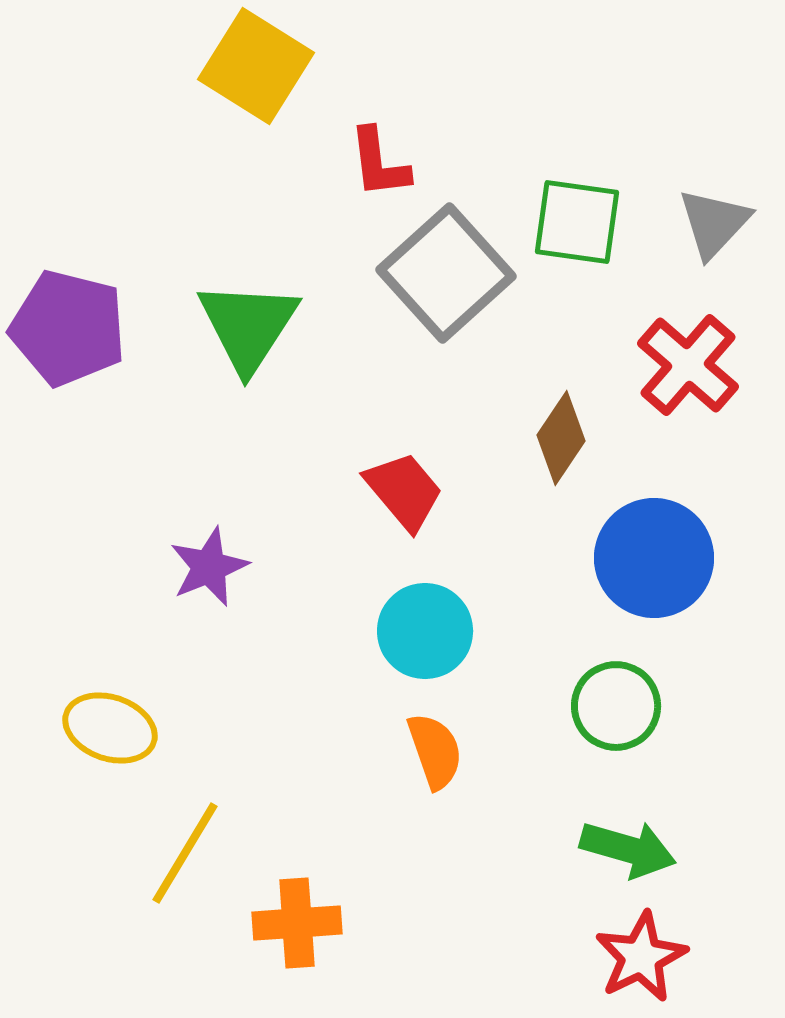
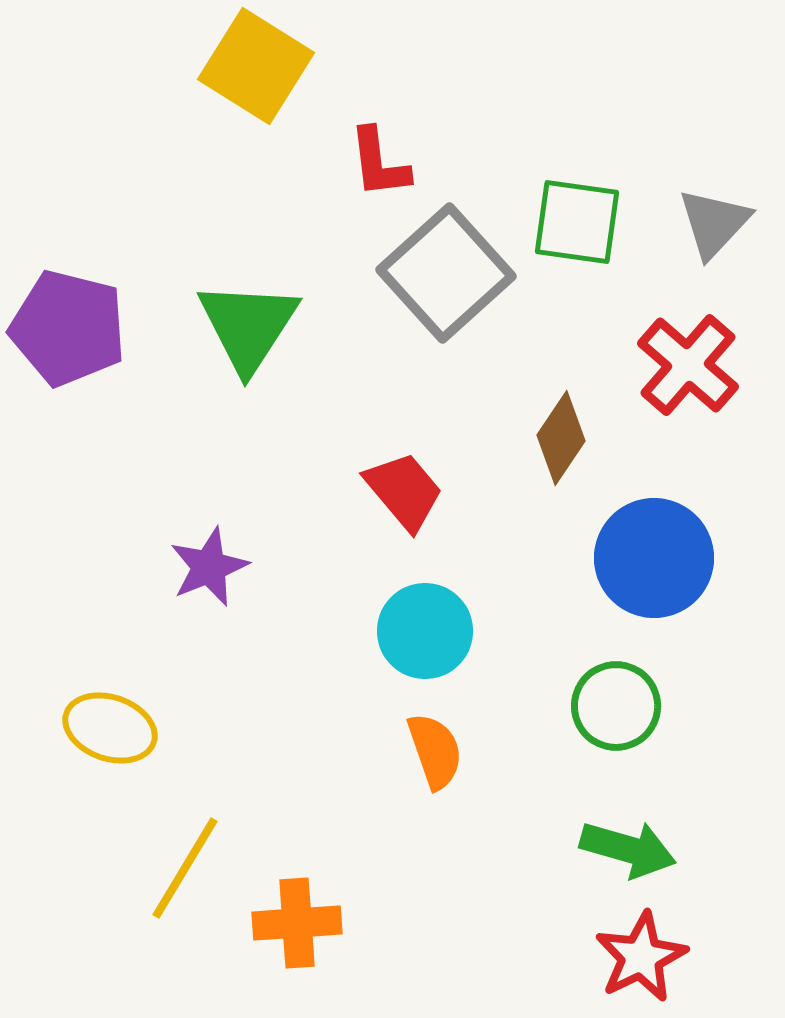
yellow line: moved 15 px down
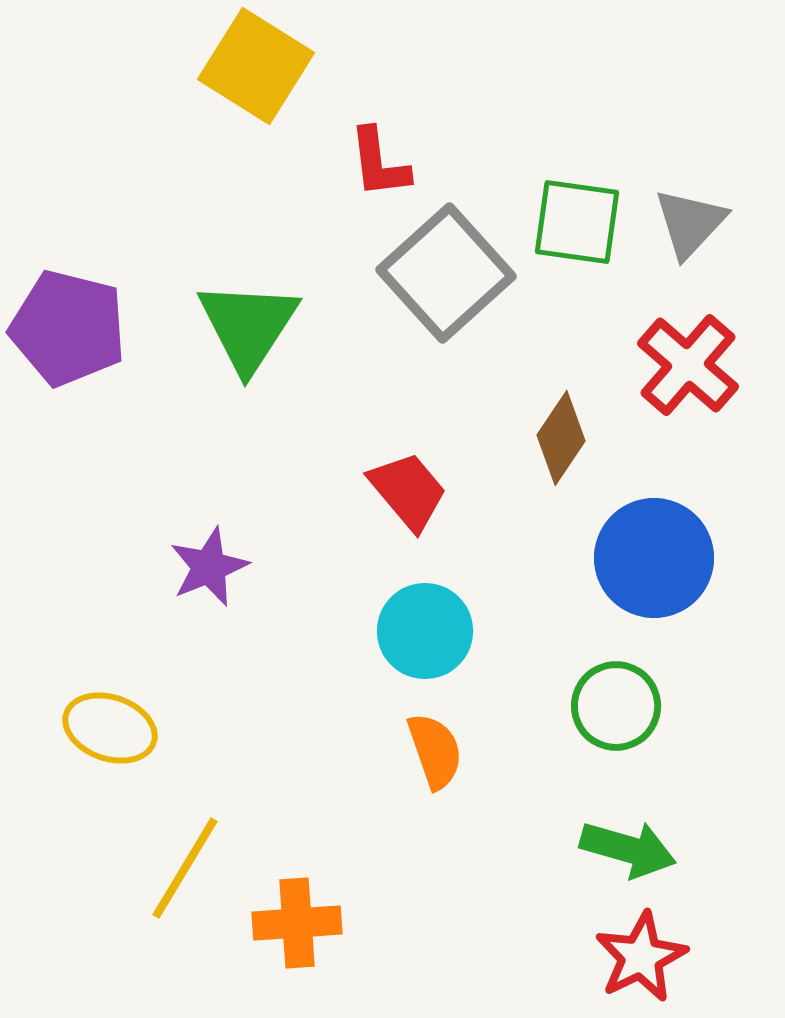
gray triangle: moved 24 px left
red trapezoid: moved 4 px right
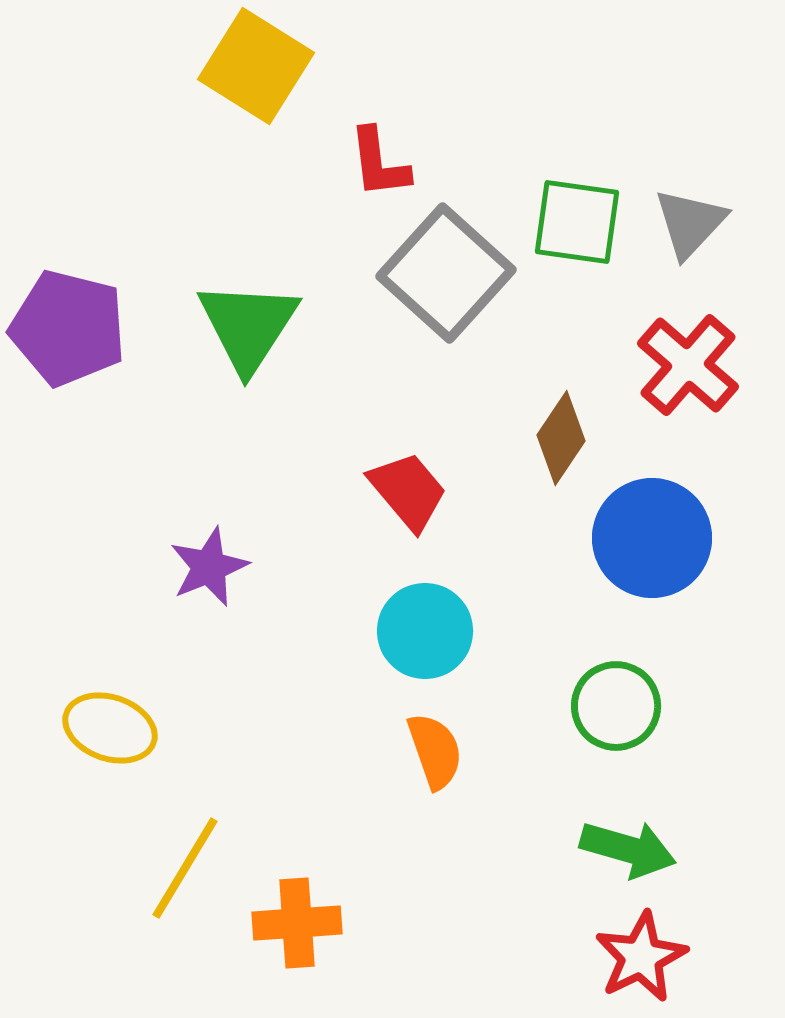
gray square: rotated 6 degrees counterclockwise
blue circle: moved 2 px left, 20 px up
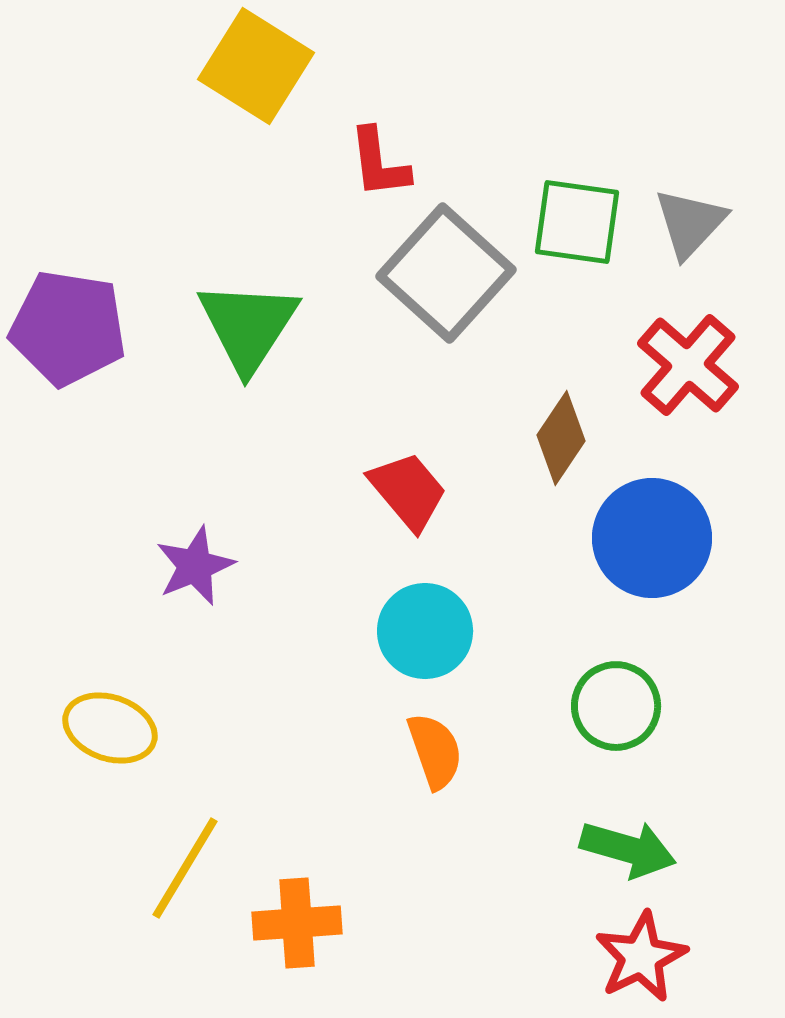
purple pentagon: rotated 5 degrees counterclockwise
purple star: moved 14 px left, 1 px up
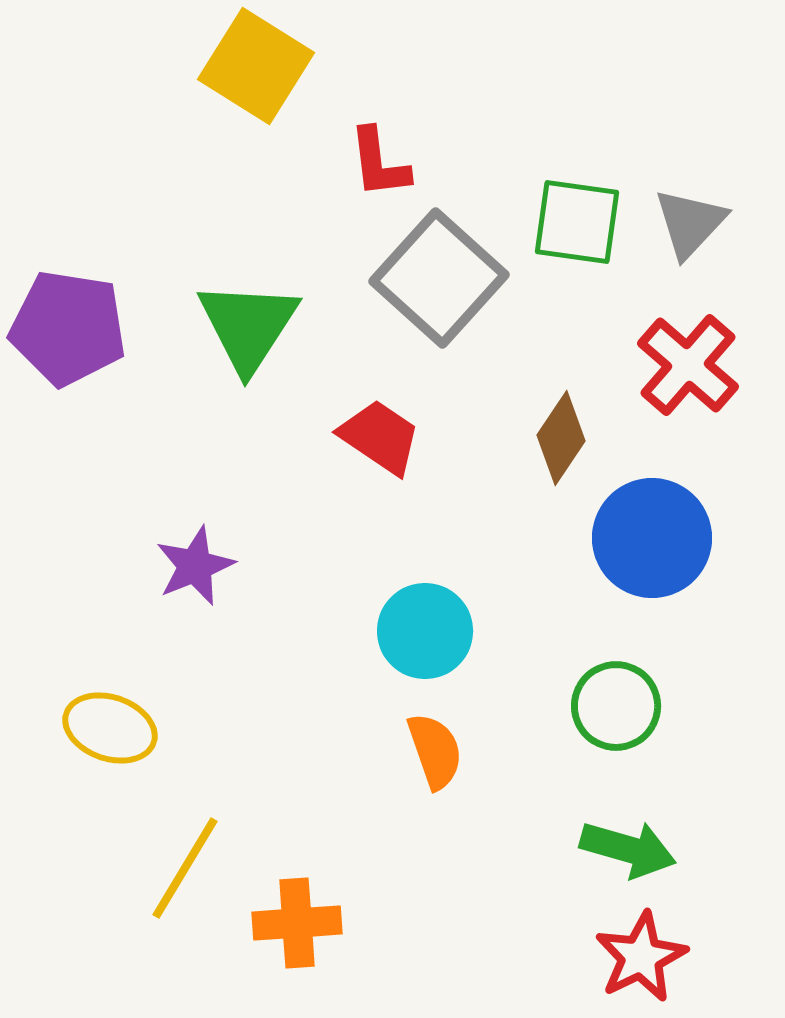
gray square: moved 7 px left, 5 px down
red trapezoid: moved 28 px left, 54 px up; rotated 16 degrees counterclockwise
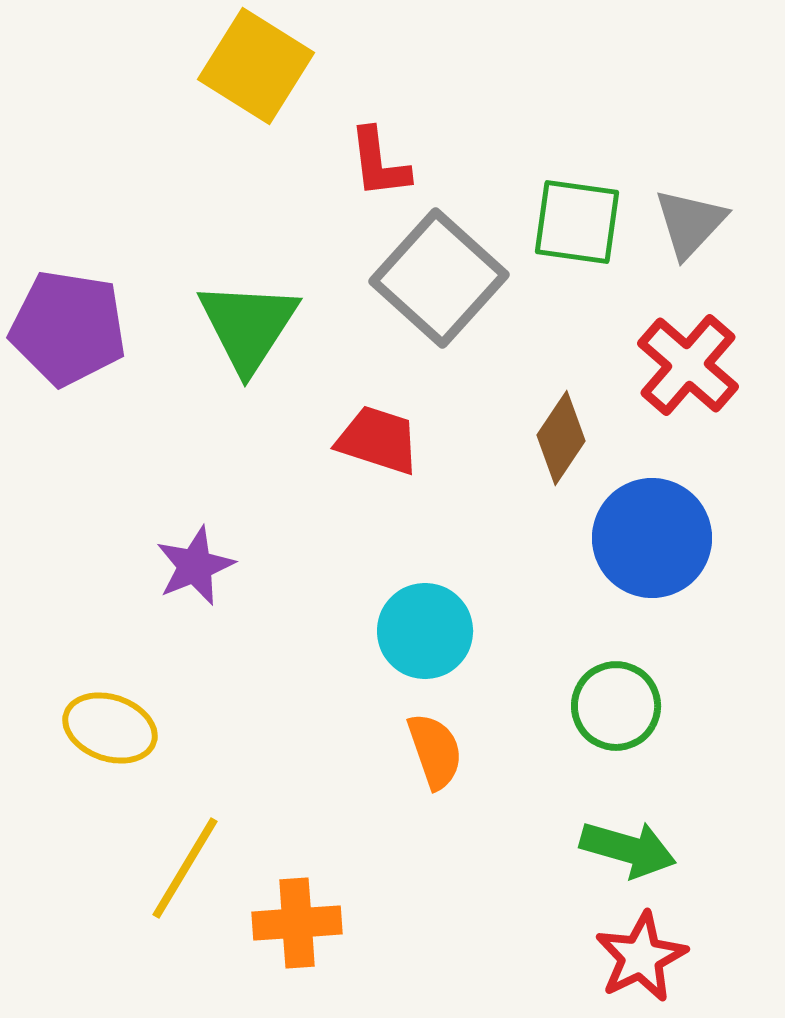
red trapezoid: moved 2 px left, 3 px down; rotated 16 degrees counterclockwise
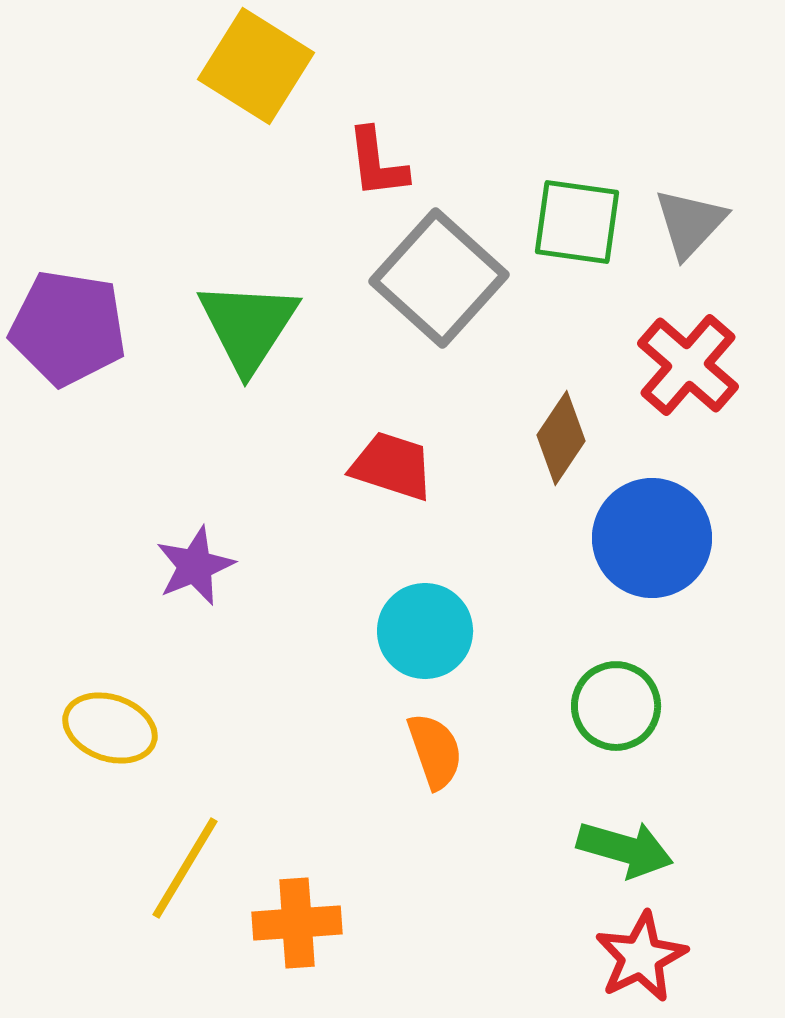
red L-shape: moved 2 px left
red trapezoid: moved 14 px right, 26 px down
green arrow: moved 3 px left
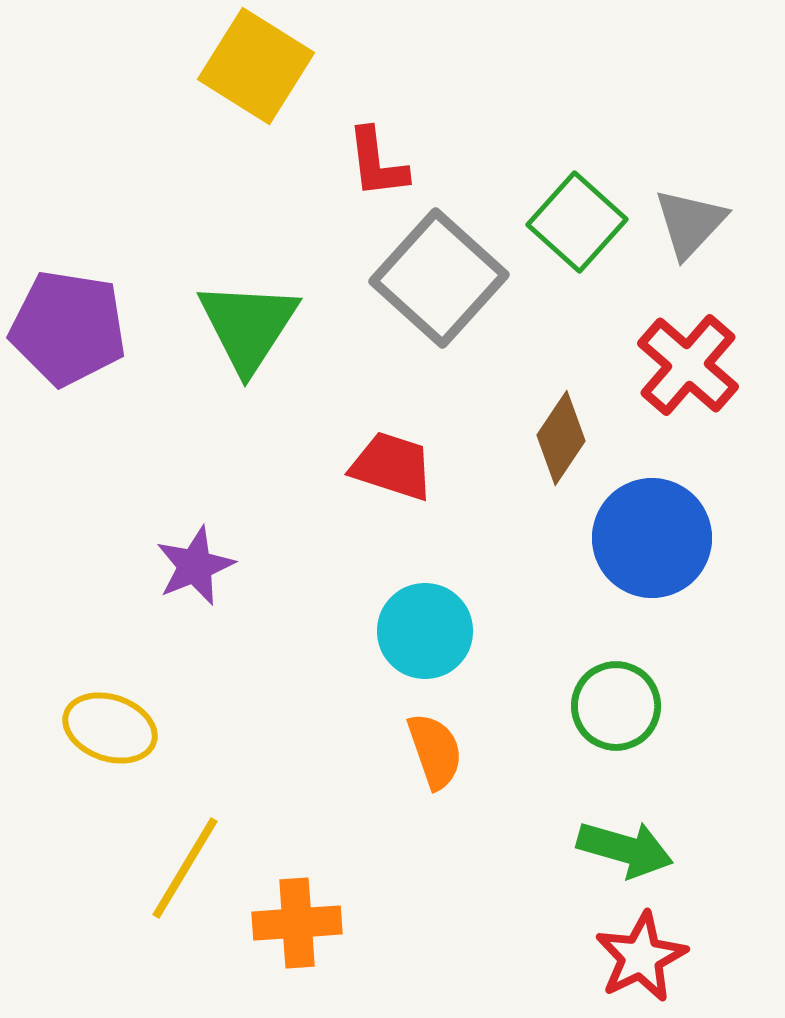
green square: rotated 34 degrees clockwise
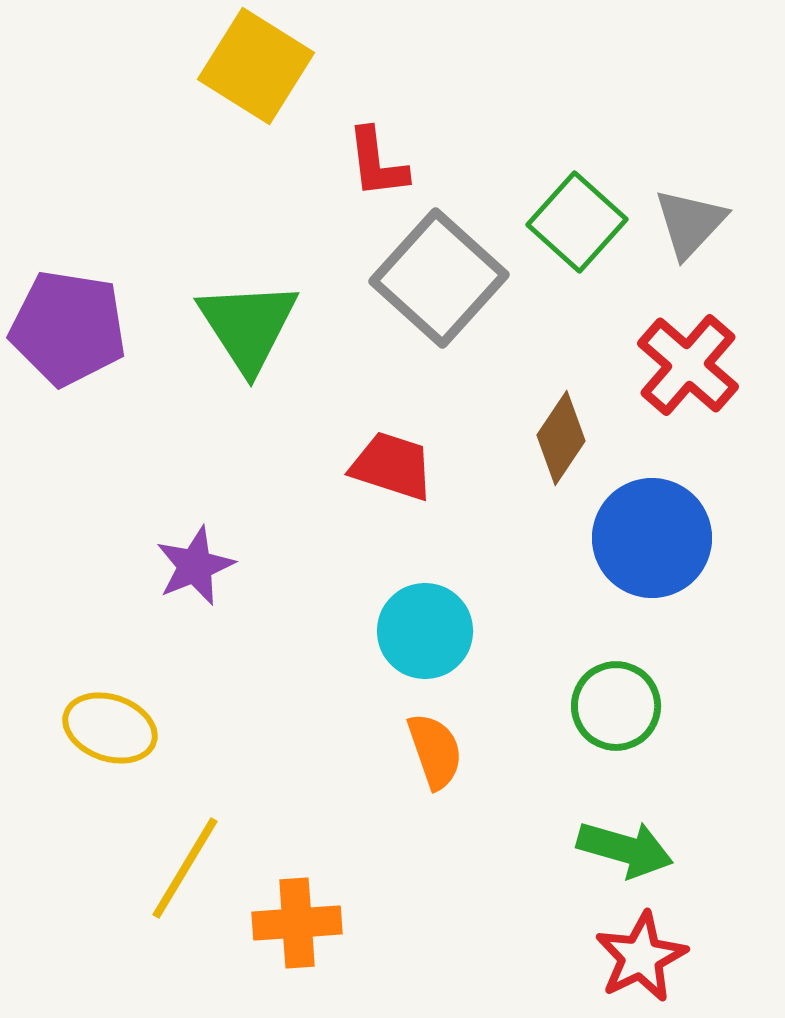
green triangle: rotated 6 degrees counterclockwise
